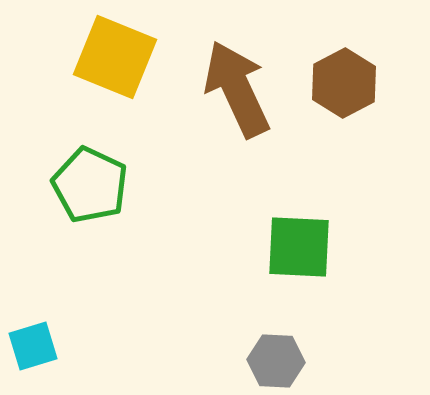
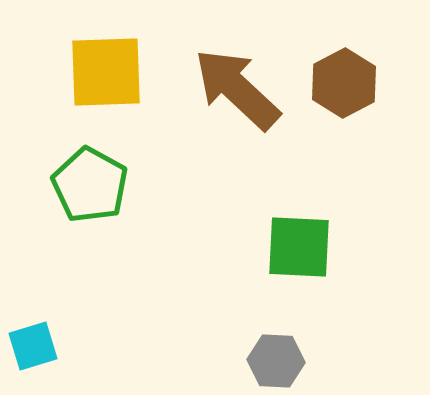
yellow square: moved 9 px left, 15 px down; rotated 24 degrees counterclockwise
brown arrow: rotated 22 degrees counterclockwise
green pentagon: rotated 4 degrees clockwise
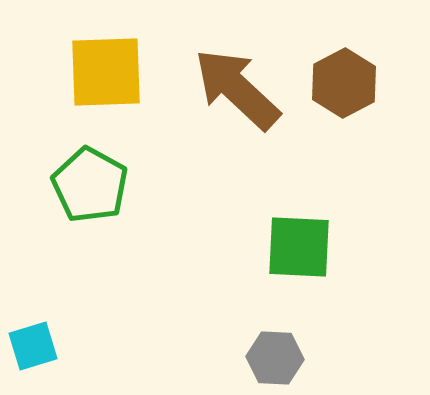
gray hexagon: moved 1 px left, 3 px up
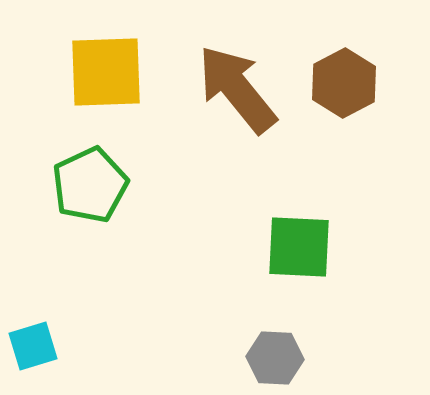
brown arrow: rotated 8 degrees clockwise
green pentagon: rotated 18 degrees clockwise
